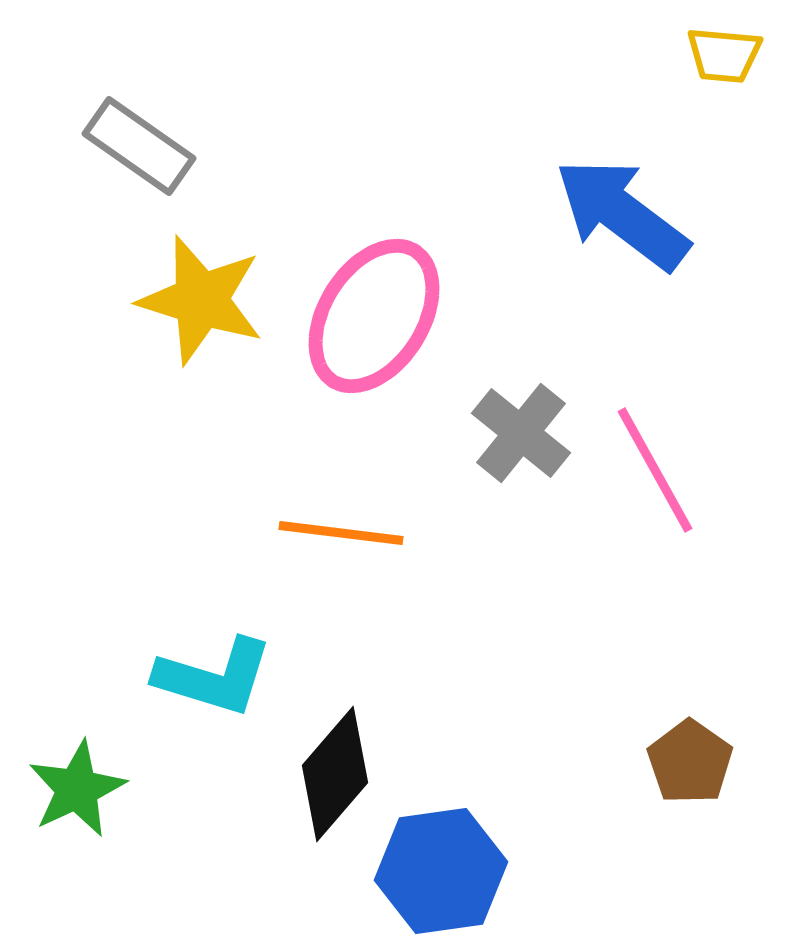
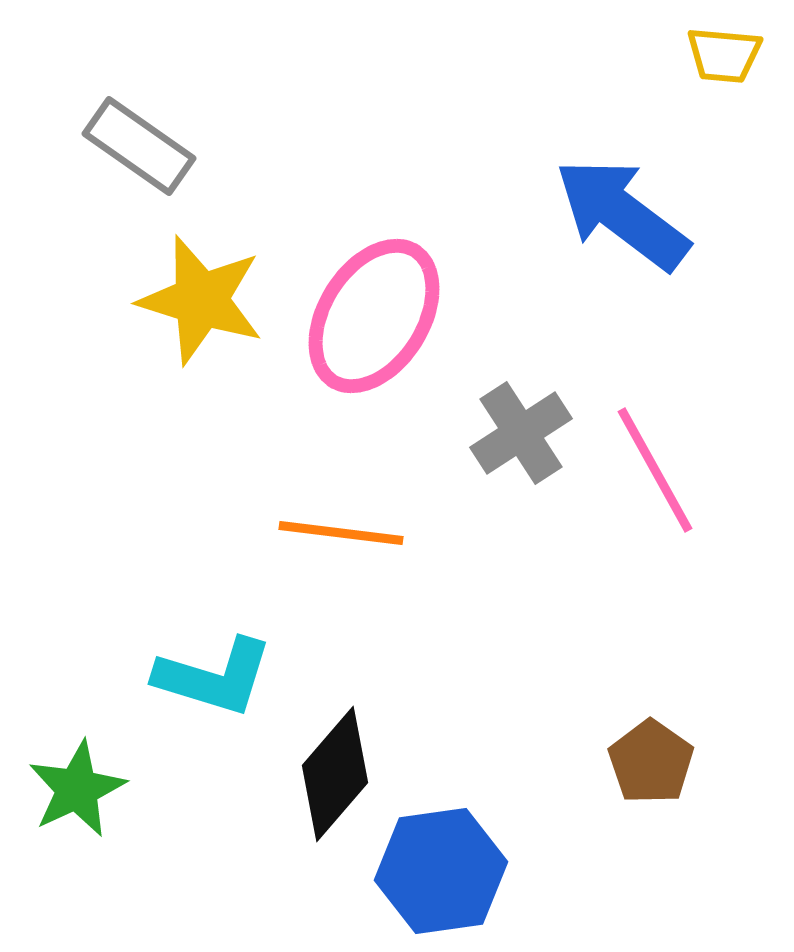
gray cross: rotated 18 degrees clockwise
brown pentagon: moved 39 px left
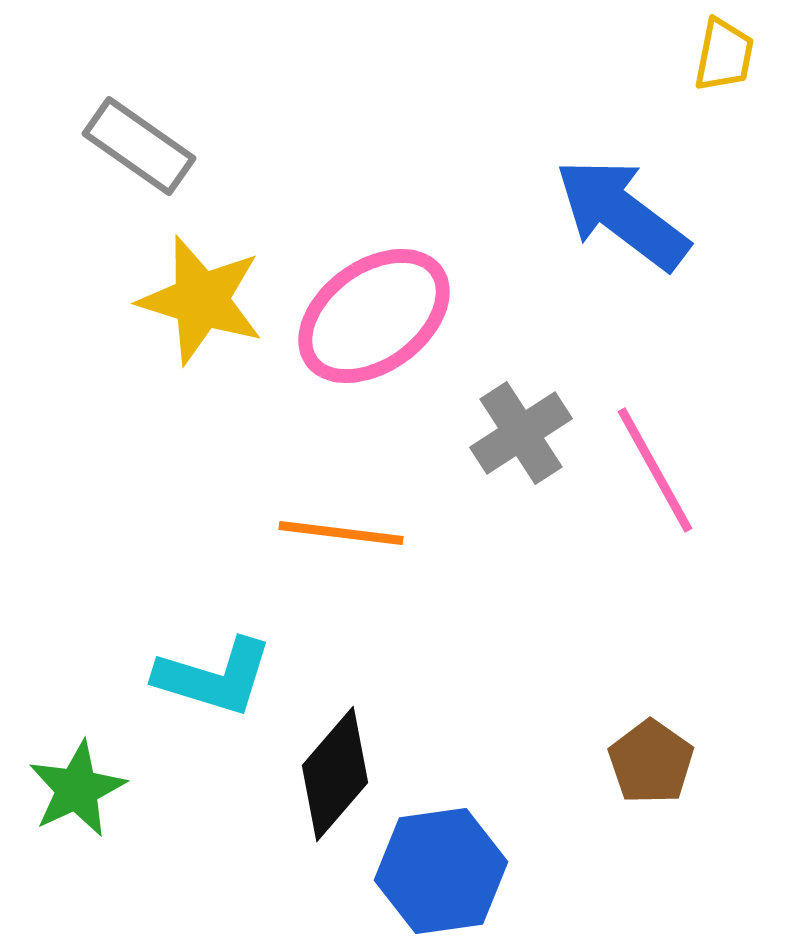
yellow trapezoid: rotated 84 degrees counterclockwise
pink ellipse: rotated 22 degrees clockwise
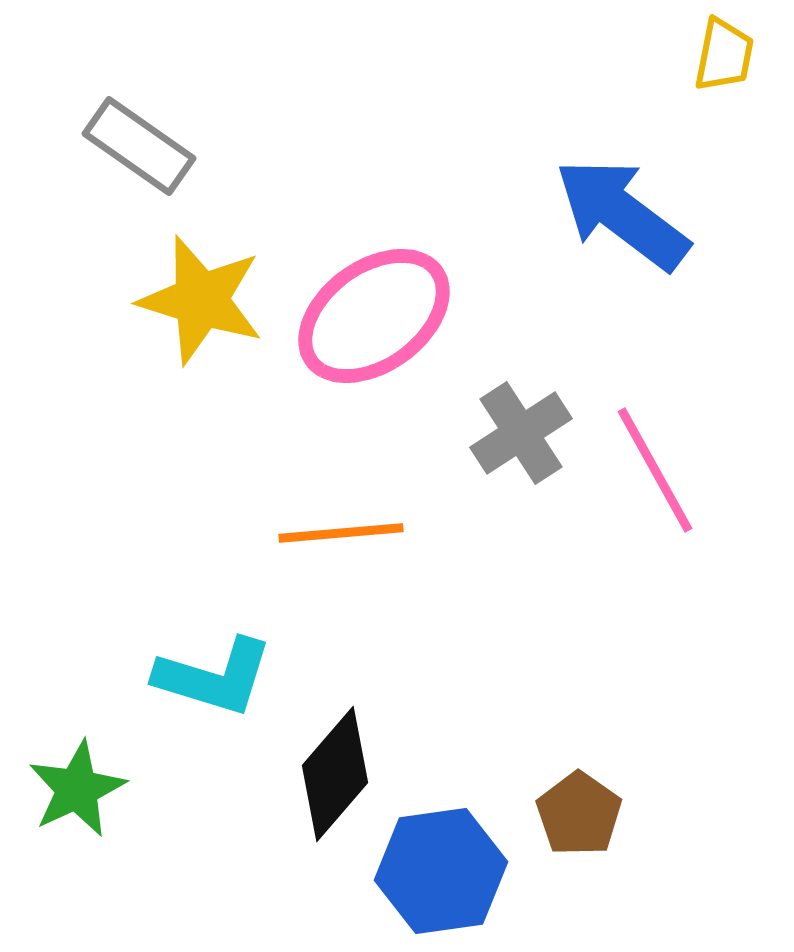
orange line: rotated 12 degrees counterclockwise
brown pentagon: moved 72 px left, 52 px down
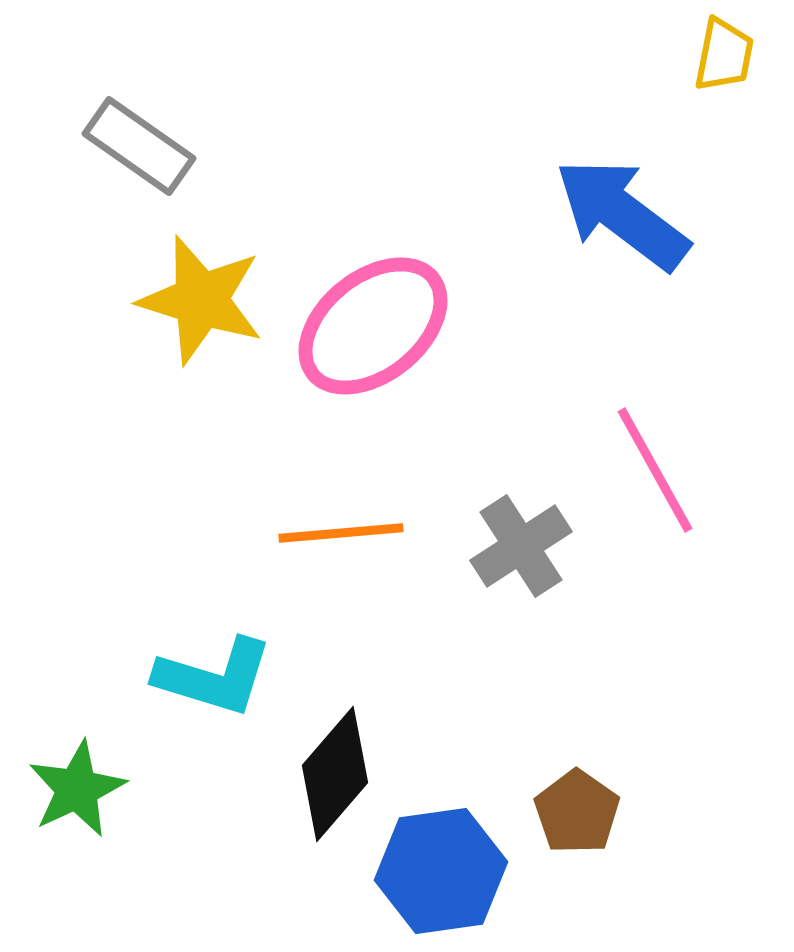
pink ellipse: moved 1 px left, 10 px down; rotated 3 degrees counterclockwise
gray cross: moved 113 px down
brown pentagon: moved 2 px left, 2 px up
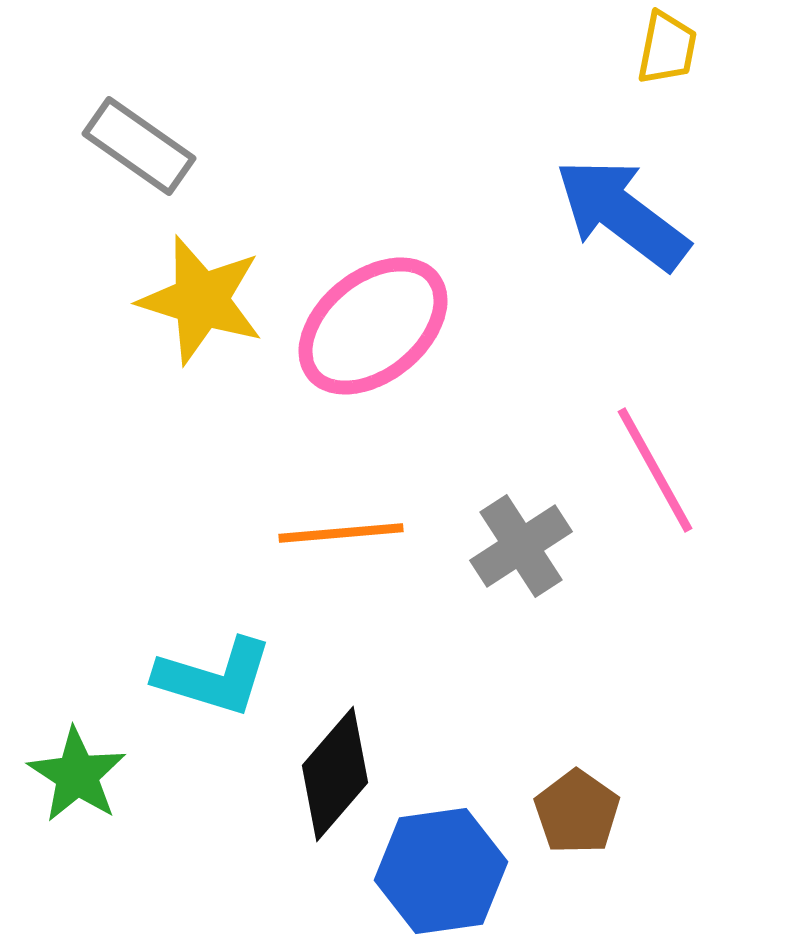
yellow trapezoid: moved 57 px left, 7 px up
green star: moved 14 px up; rotated 14 degrees counterclockwise
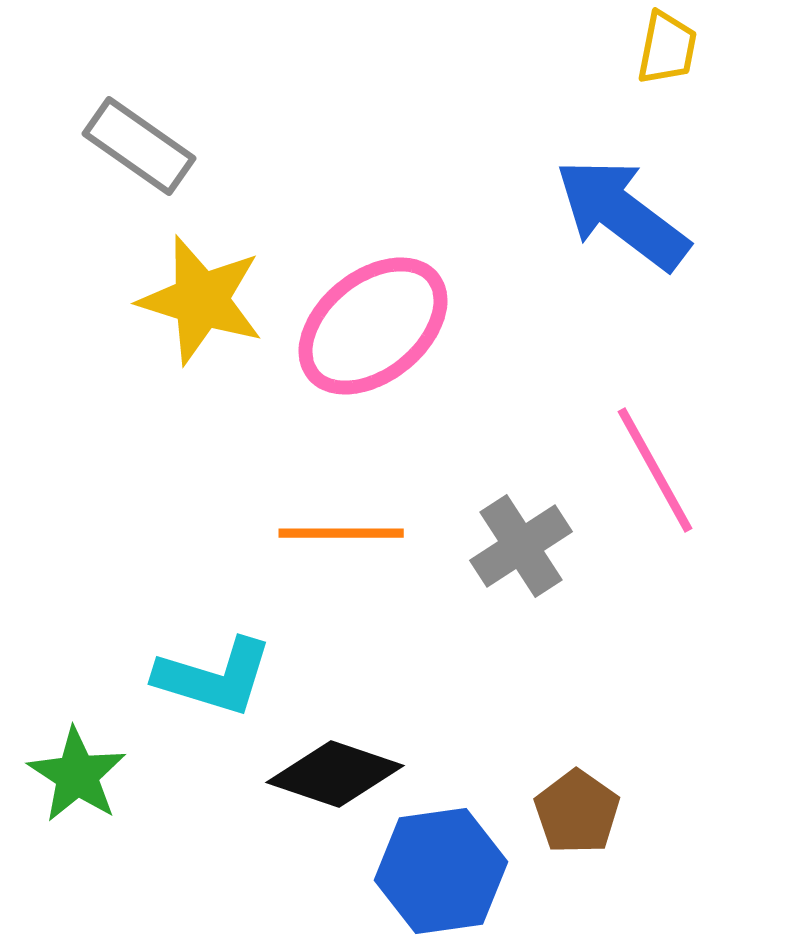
orange line: rotated 5 degrees clockwise
black diamond: rotated 68 degrees clockwise
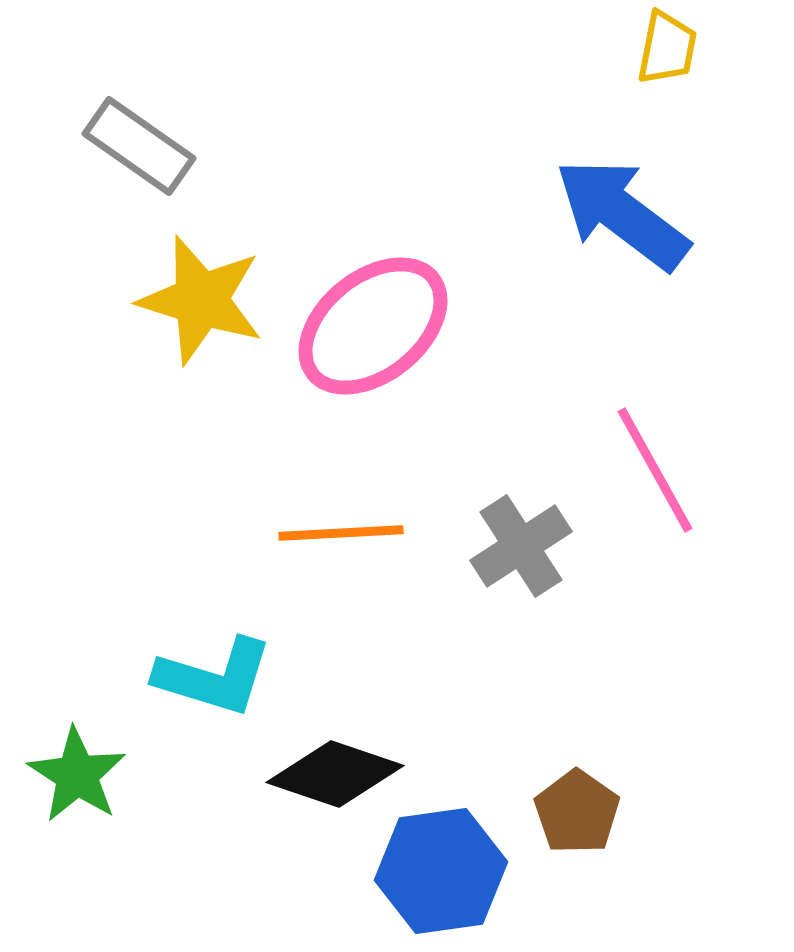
orange line: rotated 3 degrees counterclockwise
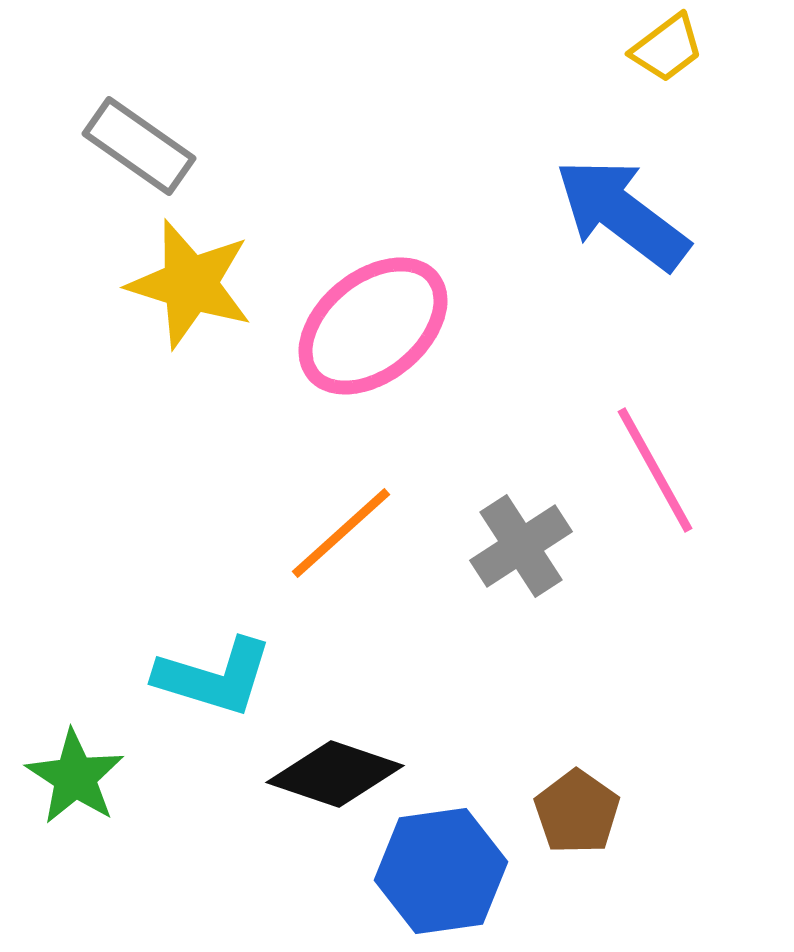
yellow trapezoid: rotated 42 degrees clockwise
yellow star: moved 11 px left, 16 px up
orange line: rotated 39 degrees counterclockwise
green star: moved 2 px left, 2 px down
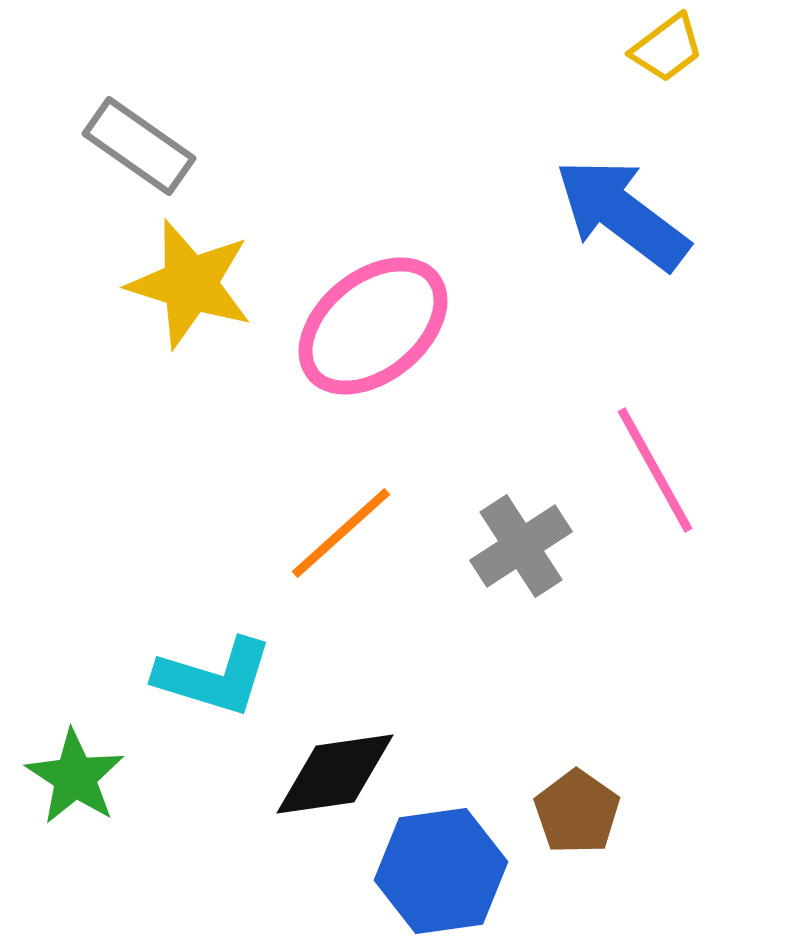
black diamond: rotated 27 degrees counterclockwise
